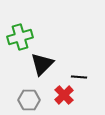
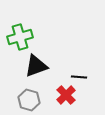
black triangle: moved 6 px left, 2 px down; rotated 25 degrees clockwise
red cross: moved 2 px right
gray hexagon: rotated 15 degrees clockwise
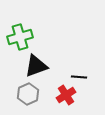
red cross: rotated 12 degrees clockwise
gray hexagon: moved 1 px left, 6 px up; rotated 20 degrees clockwise
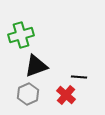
green cross: moved 1 px right, 2 px up
red cross: rotated 18 degrees counterclockwise
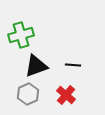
black line: moved 6 px left, 12 px up
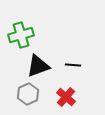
black triangle: moved 2 px right
red cross: moved 2 px down
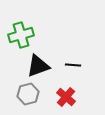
gray hexagon: rotated 10 degrees clockwise
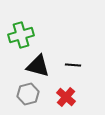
black triangle: rotated 35 degrees clockwise
